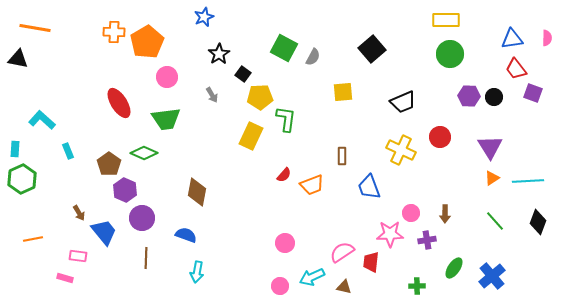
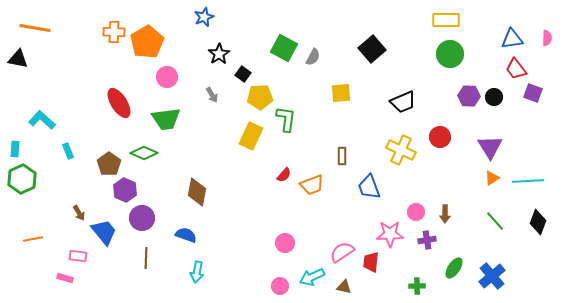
yellow square at (343, 92): moved 2 px left, 1 px down
pink circle at (411, 213): moved 5 px right, 1 px up
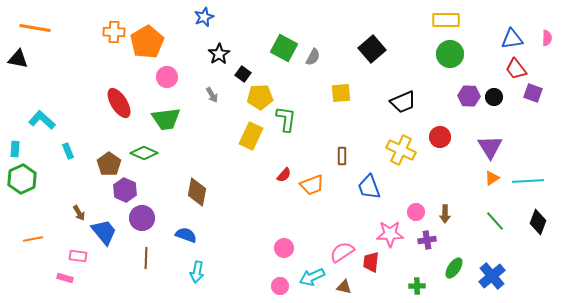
pink circle at (285, 243): moved 1 px left, 5 px down
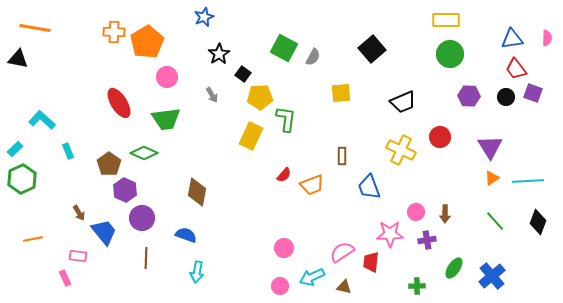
black circle at (494, 97): moved 12 px right
cyan rectangle at (15, 149): rotated 42 degrees clockwise
pink rectangle at (65, 278): rotated 49 degrees clockwise
